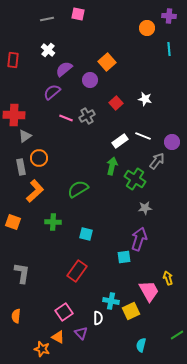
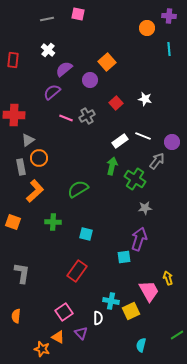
gray triangle at (25, 136): moved 3 px right, 4 px down
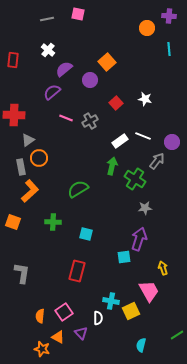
gray cross at (87, 116): moved 3 px right, 5 px down
orange L-shape at (35, 191): moved 5 px left
red rectangle at (77, 271): rotated 20 degrees counterclockwise
yellow arrow at (168, 278): moved 5 px left, 10 px up
orange semicircle at (16, 316): moved 24 px right
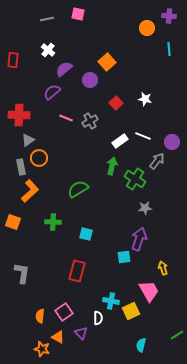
red cross at (14, 115): moved 5 px right
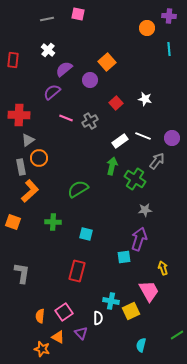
purple circle at (172, 142): moved 4 px up
gray star at (145, 208): moved 2 px down
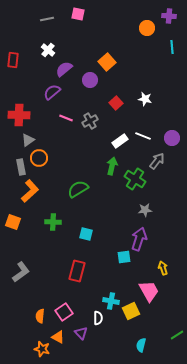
cyan line at (169, 49): moved 3 px right, 2 px up
gray L-shape at (22, 273): moved 1 px left, 1 px up; rotated 45 degrees clockwise
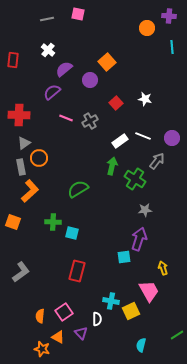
gray triangle at (28, 140): moved 4 px left, 3 px down
cyan square at (86, 234): moved 14 px left, 1 px up
white semicircle at (98, 318): moved 1 px left, 1 px down
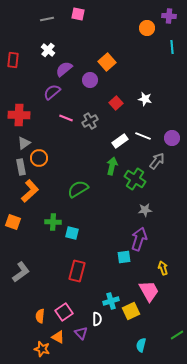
cyan cross at (111, 301): rotated 28 degrees counterclockwise
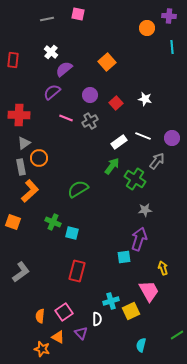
white cross at (48, 50): moved 3 px right, 2 px down
purple circle at (90, 80): moved 15 px down
white rectangle at (120, 141): moved 1 px left, 1 px down
green arrow at (112, 166): rotated 24 degrees clockwise
green cross at (53, 222): rotated 21 degrees clockwise
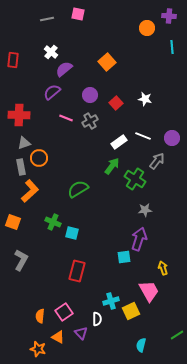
gray triangle at (24, 143): rotated 16 degrees clockwise
gray L-shape at (21, 272): moved 12 px up; rotated 25 degrees counterclockwise
orange star at (42, 349): moved 4 px left
